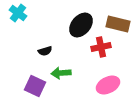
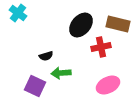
black semicircle: moved 1 px right, 5 px down
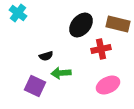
red cross: moved 2 px down
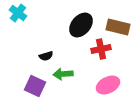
brown rectangle: moved 3 px down
green arrow: moved 2 px right, 1 px down
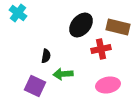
black semicircle: rotated 64 degrees counterclockwise
pink ellipse: rotated 15 degrees clockwise
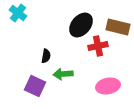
red cross: moved 3 px left, 3 px up
pink ellipse: moved 1 px down
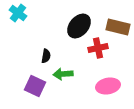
black ellipse: moved 2 px left, 1 px down
red cross: moved 2 px down
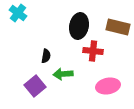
black ellipse: rotated 30 degrees counterclockwise
red cross: moved 5 px left, 3 px down; rotated 18 degrees clockwise
purple square: rotated 25 degrees clockwise
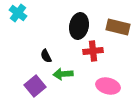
red cross: rotated 12 degrees counterclockwise
black semicircle: rotated 144 degrees clockwise
pink ellipse: rotated 25 degrees clockwise
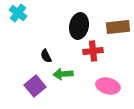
brown rectangle: rotated 20 degrees counterclockwise
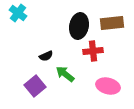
brown rectangle: moved 6 px left, 4 px up
black semicircle: rotated 88 degrees counterclockwise
green arrow: moved 2 px right; rotated 42 degrees clockwise
